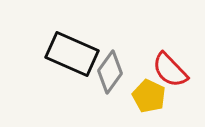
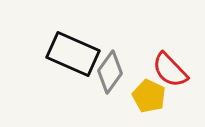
black rectangle: moved 1 px right
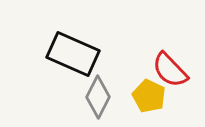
gray diamond: moved 12 px left, 25 px down; rotated 9 degrees counterclockwise
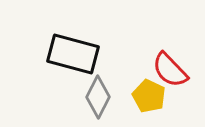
black rectangle: rotated 9 degrees counterclockwise
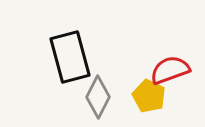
black rectangle: moved 3 px left, 3 px down; rotated 60 degrees clockwise
red semicircle: rotated 114 degrees clockwise
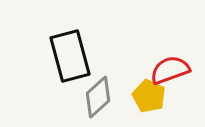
black rectangle: moved 1 px up
gray diamond: rotated 21 degrees clockwise
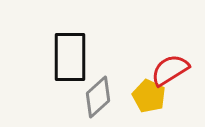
black rectangle: moved 1 px down; rotated 15 degrees clockwise
red semicircle: rotated 12 degrees counterclockwise
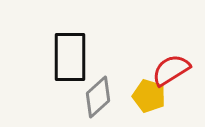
red semicircle: moved 1 px right
yellow pentagon: rotated 8 degrees counterclockwise
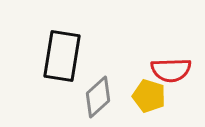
black rectangle: moved 8 px left, 1 px up; rotated 9 degrees clockwise
red semicircle: rotated 150 degrees counterclockwise
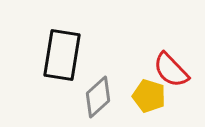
black rectangle: moved 1 px up
red semicircle: rotated 48 degrees clockwise
